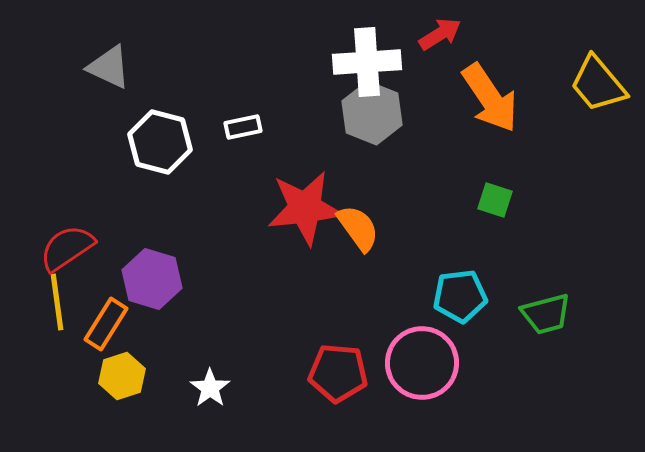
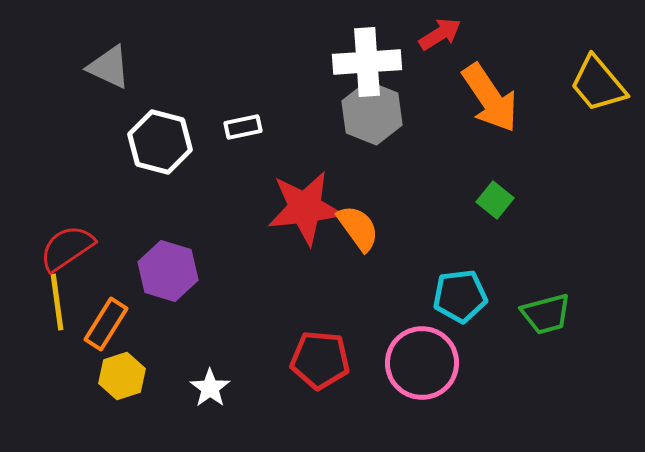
green square: rotated 21 degrees clockwise
purple hexagon: moved 16 px right, 8 px up
red pentagon: moved 18 px left, 13 px up
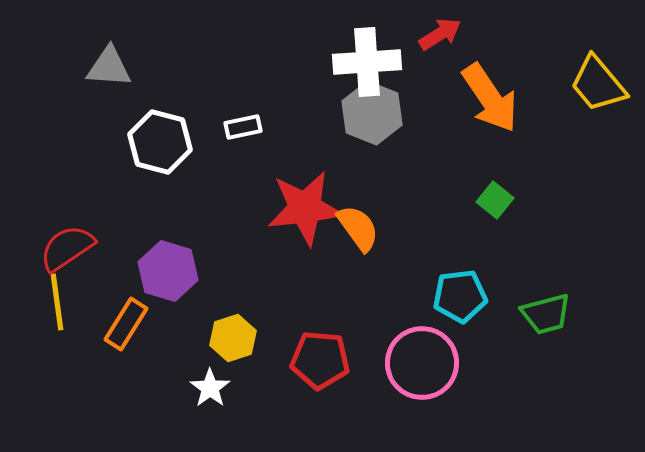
gray triangle: rotated 21 degrees counterclockwise
orange rectangle: moved 20 px right
yellow hexagon: moved 111 px right, 38 px up
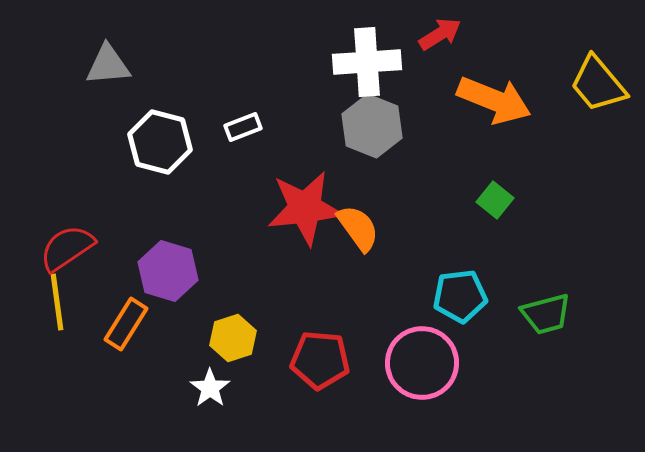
gray triangle: moved 1 px left, 2 px up; rotated 9 degrees counterclockwise
orange arrow: moved 4 px right, 2 px down; rotated 34 degrees counterclockwise
gray hexagon: moved 13 px down
white rectangle: rotated 9 degrees counterclockwise
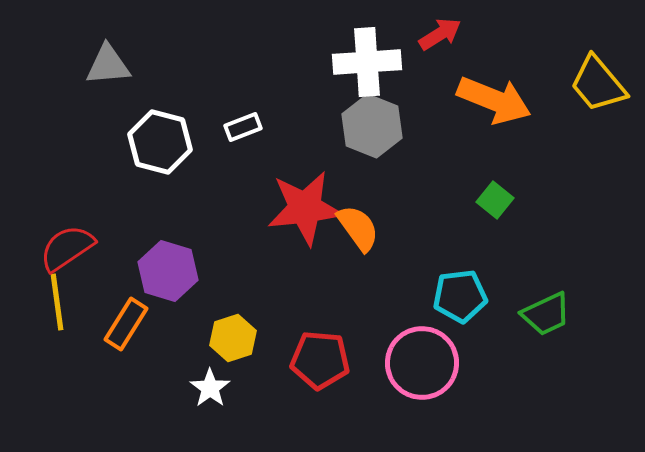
green trapezoid: rotated 10 degrees counterclockwise
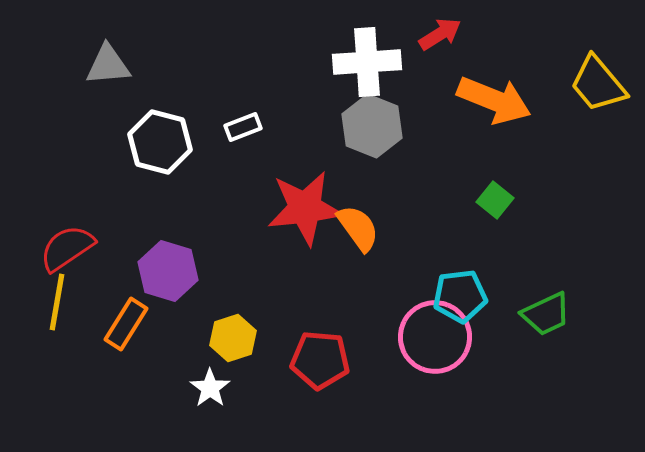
yellow line: rotated 18 degrees clockwise
pink circle: moved 13 px right, 26 px up
